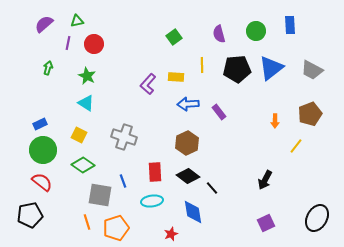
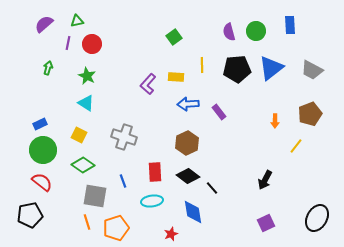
purple semicircle at (219, 34): moved 10 px right, 2 px up
red circle at (94, 44): moved 2 px left
gray square at (100, 195): moved 5 px left, 1 px down
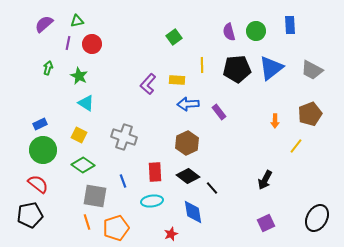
green star at (87, 76): moved 8 px left
yellow rectangle at (176, 77): moved 1 px right, 3 px down
red semicircle at (42, 182): moved 4 px left, 2 px down
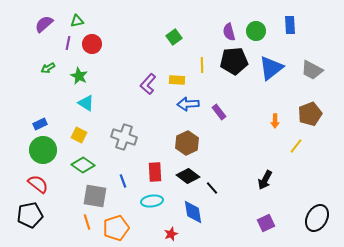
green arrow at (48, 68): rotated 136 degrees counterclockwise
black pentagon at (237, 69): moved 3 px left, 8 px up
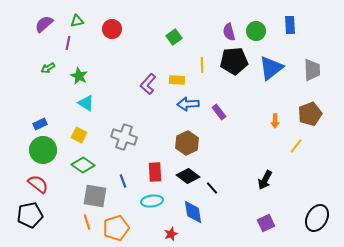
red circle at (92, 44): moved 20 px right, 15 px up
gray trapezoid at (312, 70): rotated 120 degrees counterclockwise
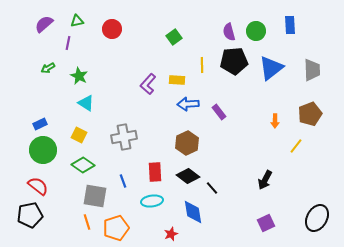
gray cross at (124, 137): rotated 30 degrees counterclockwise
red semicircle at (38, 184): moved 2 px down
